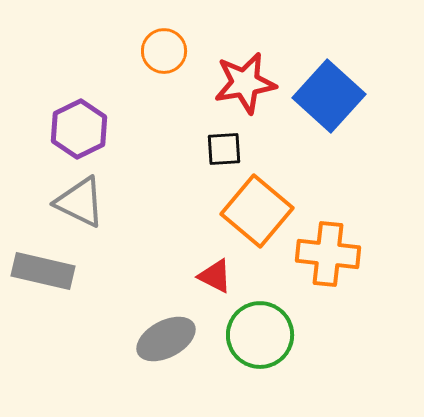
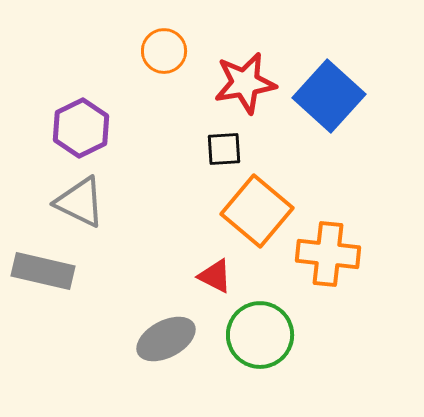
purple hexagon: moved 2 px right, 1 px up
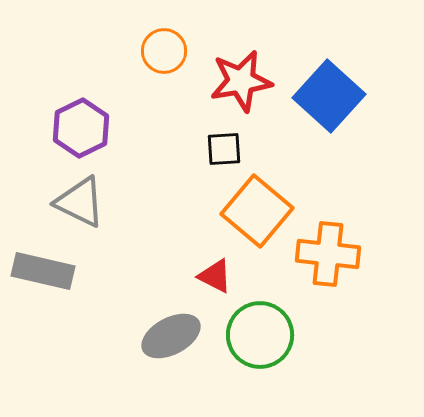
red star: moved 4 px left, 2 px up
gray ellipse: moved 5 px right, 3 px up
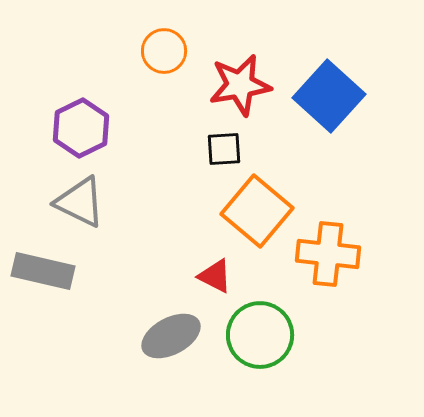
red star: moved 1 px left, 4 px down
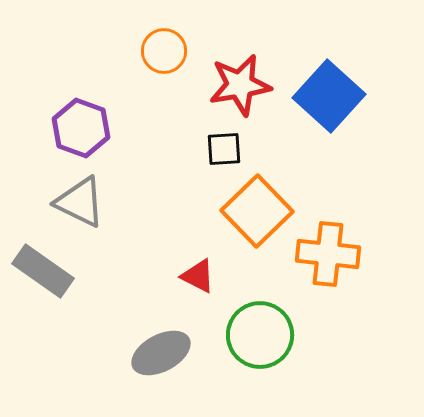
purple hexagon: rotated 14 degrees counterclockwise
orange square: rotated 6 degrees clockwise
gray rectangle: rotated 22 degrees clockwise
red triangle: moved 17 px left
gray ellipse: moved 10 px left, 17 px down
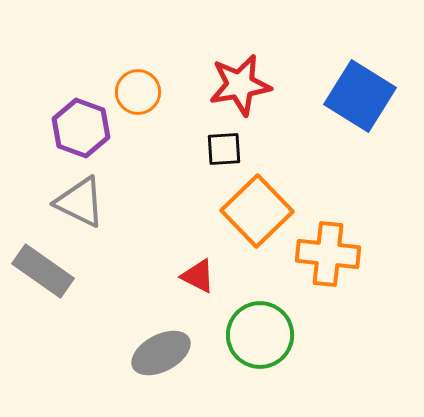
orange circle: moved 26 px left, 41 px down
blue square: moved 31 px right; rotated 10 degrees counterclockwise
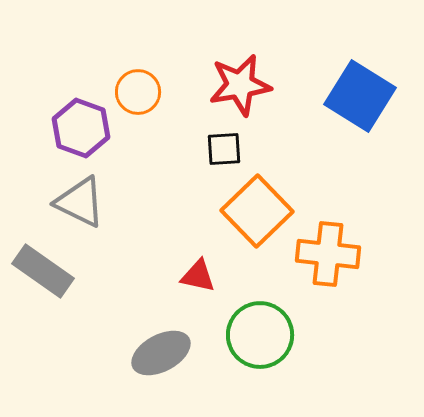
red triangle: rotated 15 degrees counterclockwise
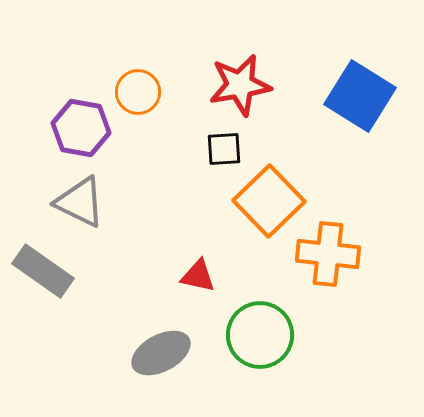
purple hexagon: rotated 10 degrees counterclockwise
orange square: moved 12 px right, 10 px up
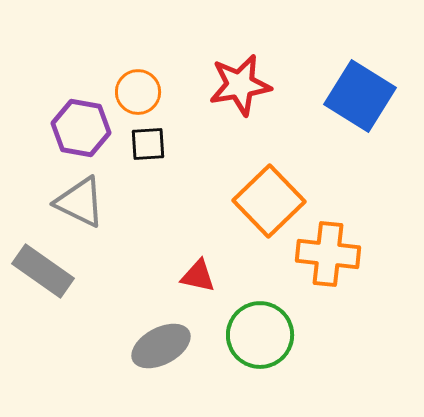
black square: moved 76 px left, 5 px up
gray ellipse: moved 7 px up
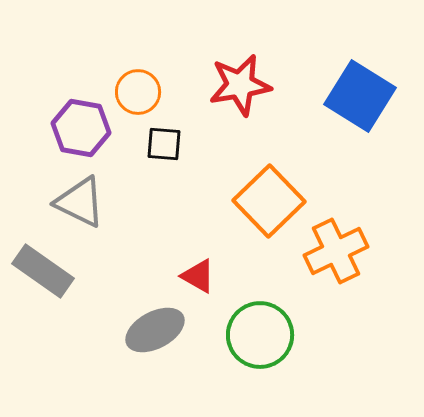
black square: moved 16 px right; rotated 9 degrees clockwise
orange cross: moved 8 px right, 3 px up; rotated 32 degrees counterclockwise
red triangle: rotated 18 degrees clockwise
gray ellipse: moved 6 px left, 16 px up
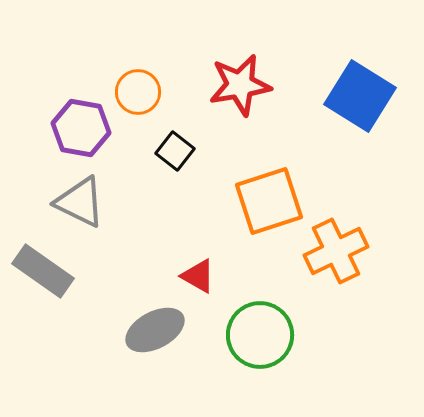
black square: moved 11 px right, 7 px down; rotated 33 degrees clockwise
orange square: rotated 26 degrees clockwise
